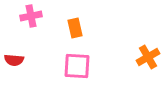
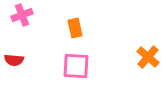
pink cross: moved 9 px left, 1 px up; rotated 10 degrees counterclockwise
orange cross: rotated 20 degrees counterclockwise
pink square: moved 1 px left
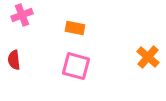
orange rectangle: rotated 66 degrees counterclockwise
red semicircle: rotated 78 degrees clockwise
pink square: rotated 12 degrees clockwise
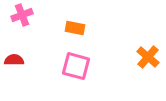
red semicircle: rotated 96 degrees clockwise
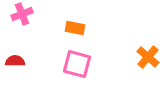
pink cross: moved 1 px up
red semicircle: moved 1 px right, 1 px down
pink square: moved 1 px right, 2 px up
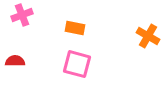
pink cross: moved 1 px down
orange cross: moved 21 px up; rotated 10 degrees counterclockwise
